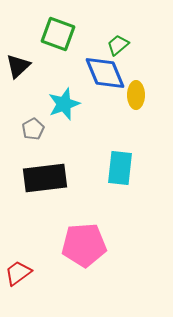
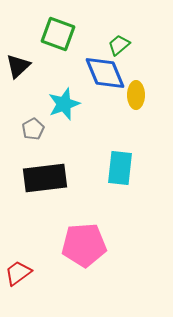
green trapezoid: moved 1 px right
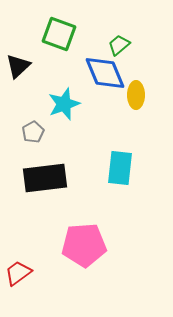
green square: moved 1 px right
gray pentagon: moved 3 px down
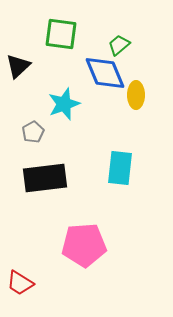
green square: moved 2 px right; rotated 12 degrees counterclockwise
red trapezoid: moved 2 px right, 10 px down; rotated 112 degrees counterclockwise
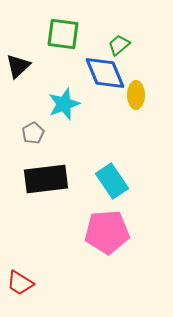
green square: moved 2 px right
gray pentagon: moved 1 px down
cyan rectangle: moved 8 px left, 13 px down; rotated 40 degrees counterclockwise
black rectangle: moved 1 px right, 1 px down
pink pentagon: moved 23 px right, 13 px up
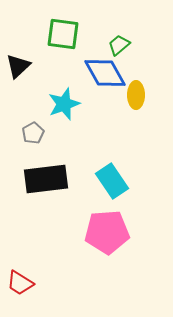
blue diamond: rotated 6 degrees counterclockwise
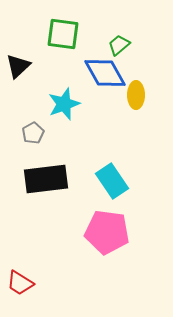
pink pentagon: rotated 12 degrees clockwise
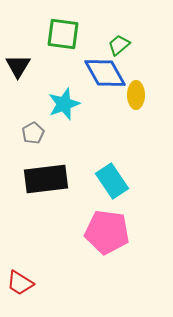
black triangle: rotated 16 degrees counterclockwise
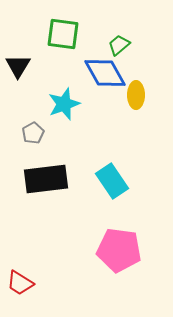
pink pentagon: moved 12 px right, 18 px down
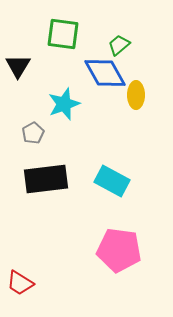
cyan rectangle: rotated 28 degrees counterclockwise
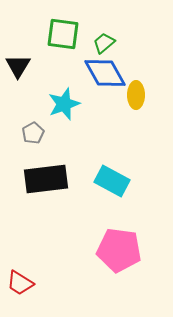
green trapezoid: moved 15 px left, 2 px up
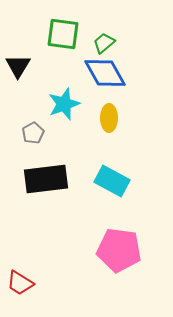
yellow ellipse: moved 27 px left, 23 px down
